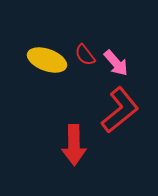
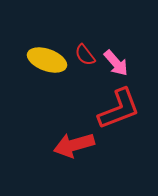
red L-shape: moved 1 px left, 1 px up; rotated 18 degrees clockwise
red arrow: rotated 75 degrees clockwise
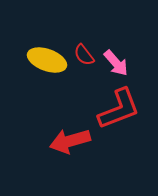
red semicircle: moved 1 px left
red arrow: moved 4 px left, 4 px up
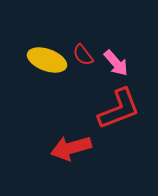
red semicircle: moved 1 px left
red arrow: moved 1 px right, 7 px down
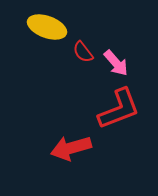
red semicircle: moved 3 px up
yellow ellipse: moved 33 px up
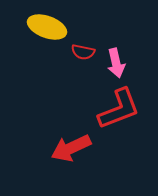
red semicircle: rotated 40 degrees counterclockwise
pink arrow: rotated 28 degrees clockwise
red arrow: rotated 9 degrees counterclockwise
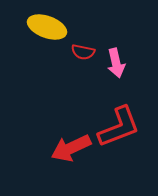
red L-shape: moved 18 px down
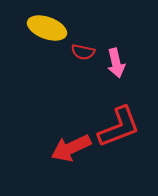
yellow ellipse: moved 1 px down
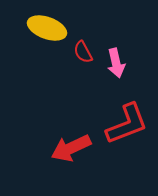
red semicircle: rotated 50 degrees clockwise
red L-shape: moved 8 px right, 3 px up
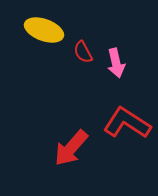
yellow ellipse: moved 3 px left, 2 px down
red L-shape: moved 1 px up; rotated 126 degrees counterclockwise
red arrow: rotated 24 degrees counterclockwise
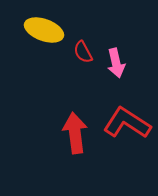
red arrow: moved 4 px right, 15 px up; rotated 132 degrees clockwise
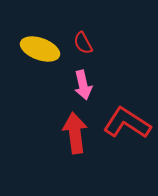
yellow ellipse: moved 4 px left, 19 px down
red semicircle: moved 9 px up
pink arrow: moved 33 px left, 22 px down
